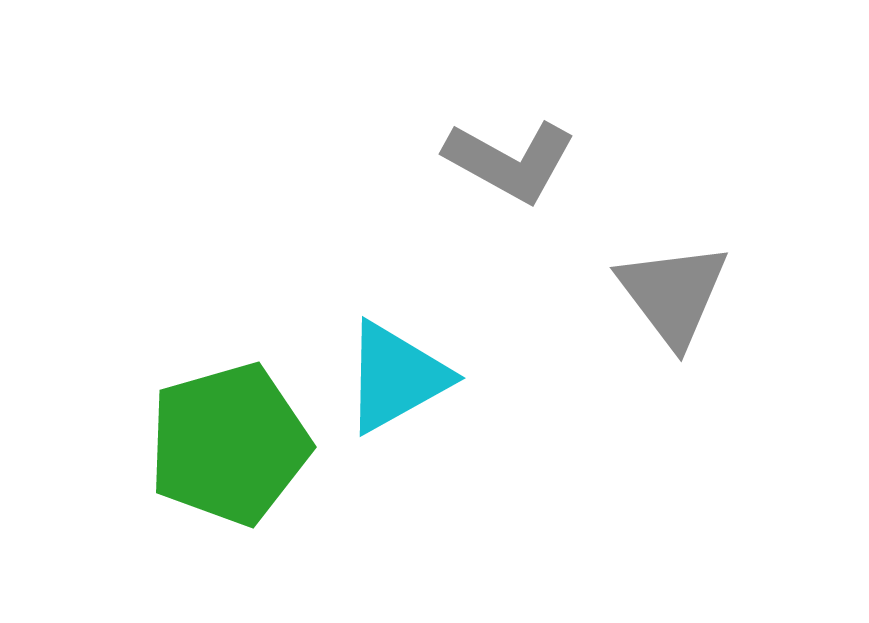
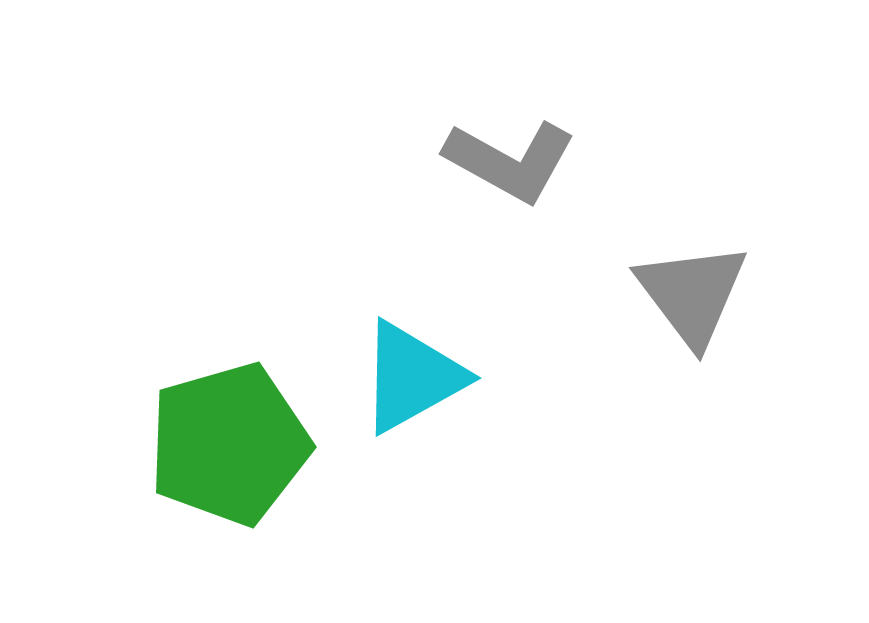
gray triangle: moved 19 px right
cyan triangle: moved 16 px right
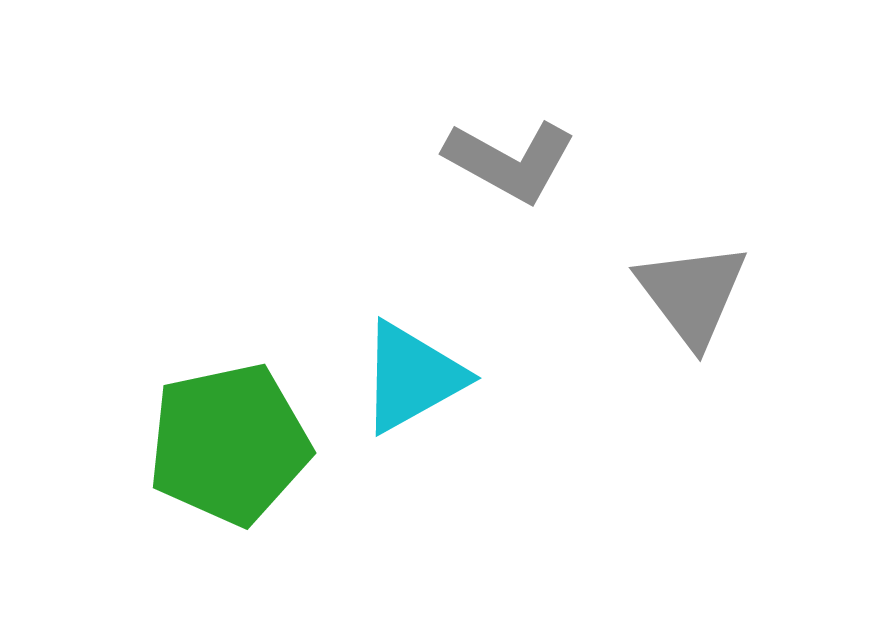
green pentagon: rotated 4 degrees clockwise
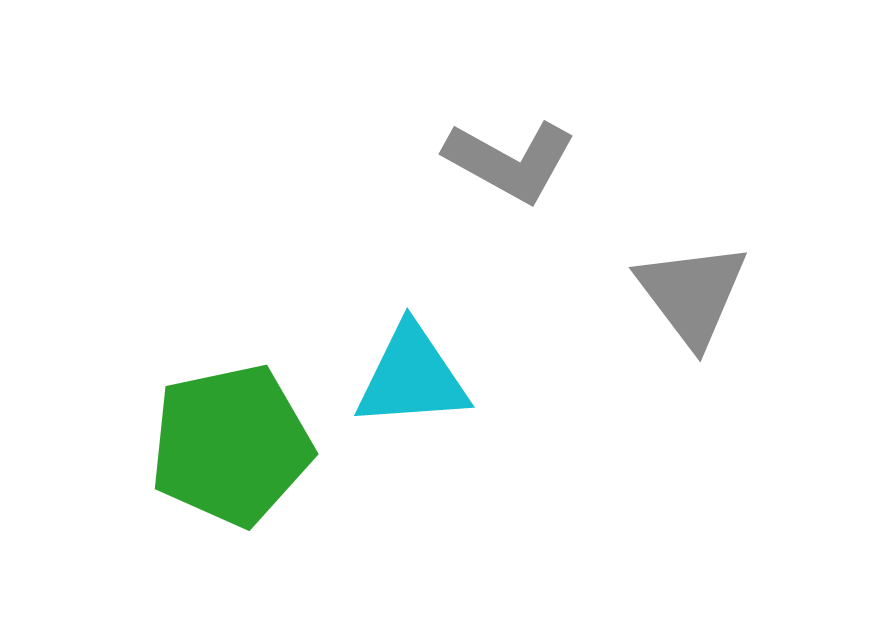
cyan triangle: rotated 25 degrees clockwise
green pentagon: moved 2 px right, 1 px down
